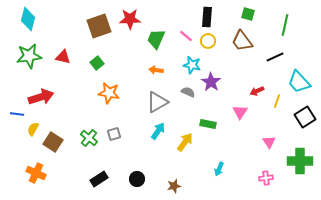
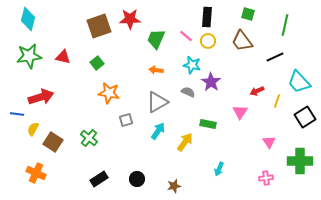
gray square at (114, 134): moved 12 px right, 14 px up
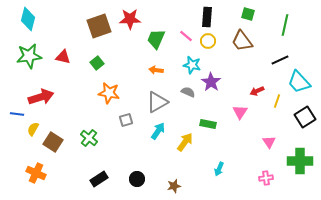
black line at (275, 57): moved 5 px right, 3 px down
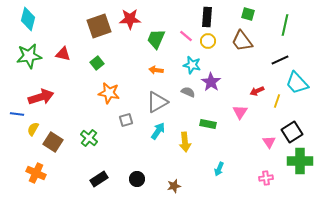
red triangle at (63, 57): moved 3 px up
cyan trapezoid at (299, 82): moved 2 px left, 1 px down
black square at (305, 117): moved 13 px left, 15 px down
yellow arrow at (185, 142): rotated 138 degrees clockwise
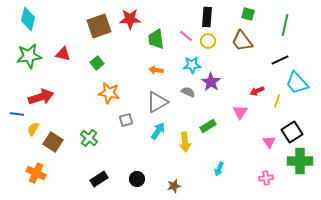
green trapezoid at (156, 39): rotated 30 degrees counterclockwise
cyan star at (192, 65): rotated 18 degrees counterclockwise
green rectangle at (208, 124): moved 2 px down; rotated 42 degrees counterclockwise
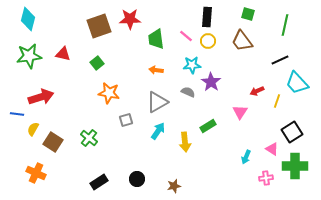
pink triangle at (269, 142): moved 3 px right, 7 px down; rotated 24 degrees counterclockwise
green cross at (300, 161): moved 5 px left, 5 px down
cyan arrow at (219, 169): moved 27 px right, 12 px up
black rectangle at (99, 179): moved 3 px down
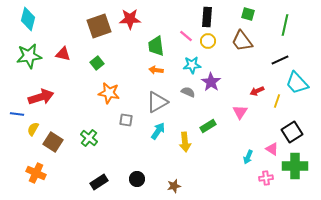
green trapezoid at (156, 39): moved 7 px down
gray square at (126, 120): rotated 24 degrees clockwise
cyan arrow at (246, 157): moved 2 px right
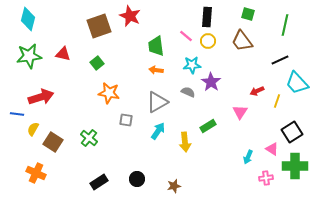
red star at (130, 19): moved 3 px up; rotated 25 degrees clockwise
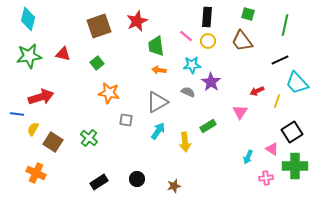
red star at (130, 16): moved 7 px right, 5 px down; rotated 25 degrees clockwise
orange arrow at (156, 70): moved 3 px right
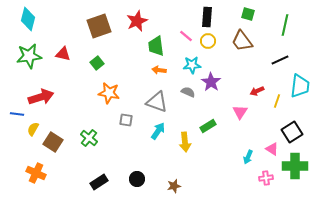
cyan trapezoid at (297, 83): moved 3 px right, 3 px down; rotated 130 degrees counterclockwise
gray triangle at (157, 102): rotated 50 degrees clockwise
